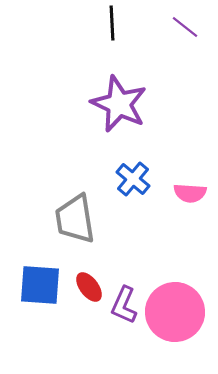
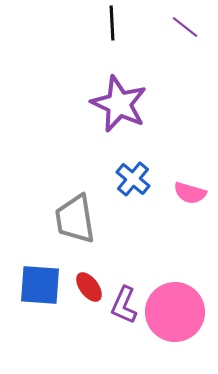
pink semicircle: rotated 12 degrees clockwise
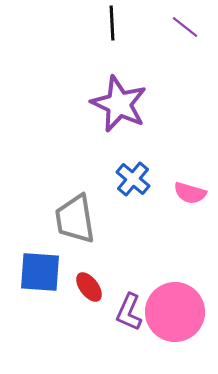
blue square: moved 13 px up
purple L-shape: moved 5 px right, 7 px down
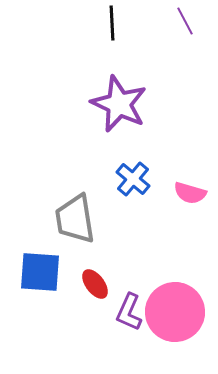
purple line: moved 6 px up; rotated 24 degrees clockwise
red ellipse: moved 6 px right, 3 px up
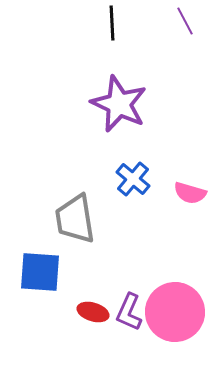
red ellipse: moved 2 px left, 28 px down; rotated 36 degrees counterclockwise
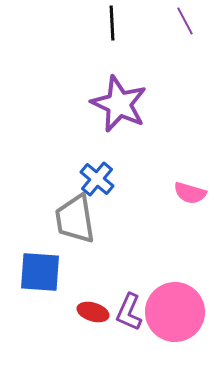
blue cross: moved 36 px left
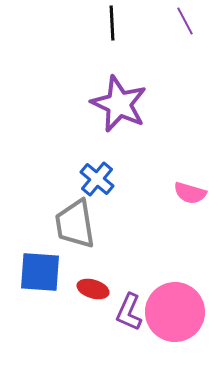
gray trapezoid: moved 5 px down
red ellipse: moved 23 px up
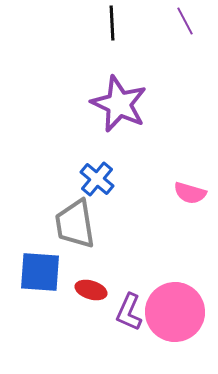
red ellipse: moved 2 px left, 1 px down
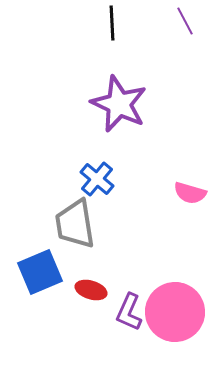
blue square: rotated 27 degrees counterclockwise
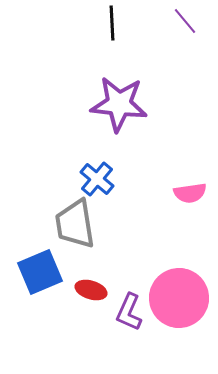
purple line: rotated 12 degrees counterclockwise
purple star: rotated 18 degrees counterclockwise
pink semicircle: rotated 24 degrees counterclockwise
pink circle: moved 4 px right, 14 px up
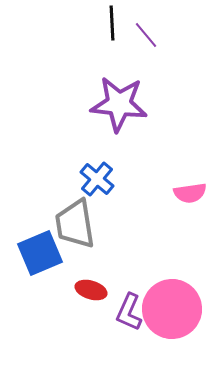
purple line: moved 39 px left, 14 px down
blue square: moved 19 px up
pink circle: moved 7 px left, 11 px down
